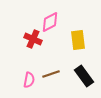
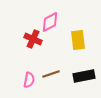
black rectangle: rotated 65 degrees counterclockwise
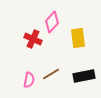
pink diamond: moved 2 px right; rotated 20 degrees counterclockwise
yellow rectangle: moved 2 px up
brown line: rotated 12 degrees counterclockwise
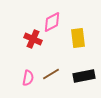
pink diamond: rotated 20 degrees clockwise
pink semicircle: moved 1 px left, 2 px up
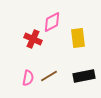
brown line: moved 2 px left, 2 px down
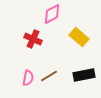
pink diamond: moved 8 px up
yellow rectangle: moved 1 px right, 1 px up; rotated 42 degrees counterclockwise
black rectangle: moved 1 px up
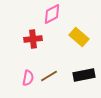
red cross: rotated 30 degrees counterclockwise
